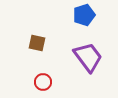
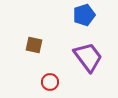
brown square: moved 3 px left, 2 px down
red circle: moved 7 px right
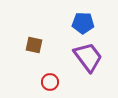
blue pentagon: moved 1 px left, 8 px down; rotated 20 degrees clockwise
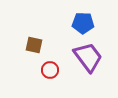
red circle: moved 12 px up
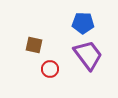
purple trapezoid: moved 2 px up
red circle: moved 1 px up
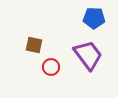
blue pentagon: moved 11 px right, 5 px up
red circle: moved 1 px right, 2 px up
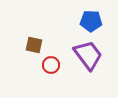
blue pentagon: moved 3 px left, 3 px down
red circle: moved 2 px up
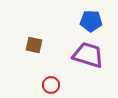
purple trapezoid: rotated 36 degrees counterclockwise
red circle: moved 20 px down
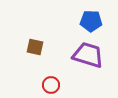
brown square: moved 1 px right, 2 px down
